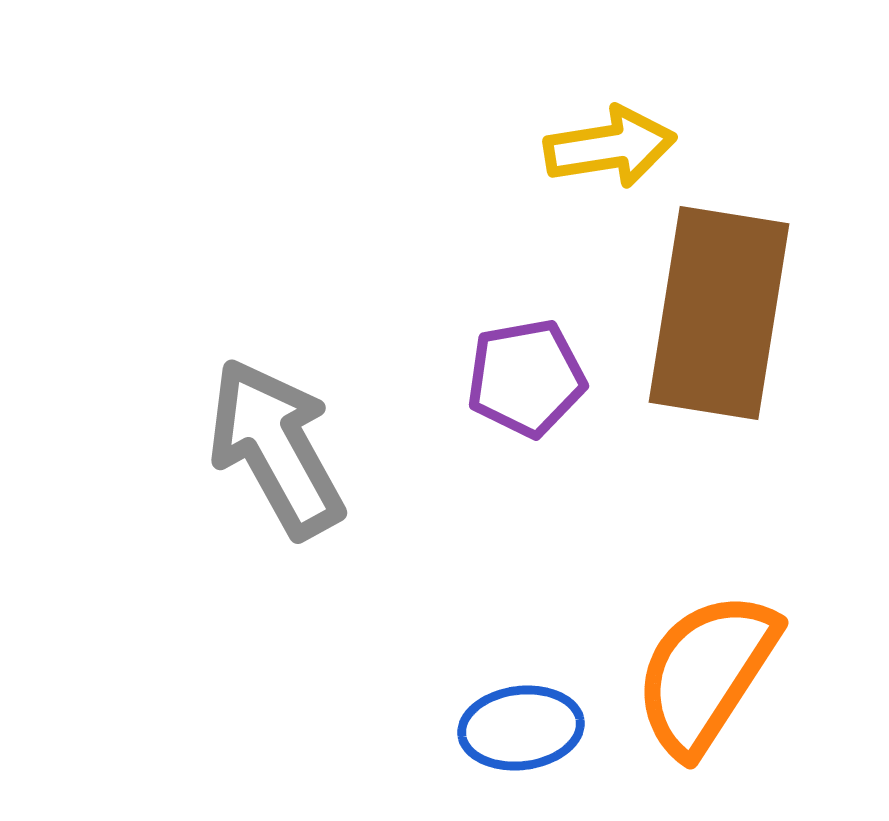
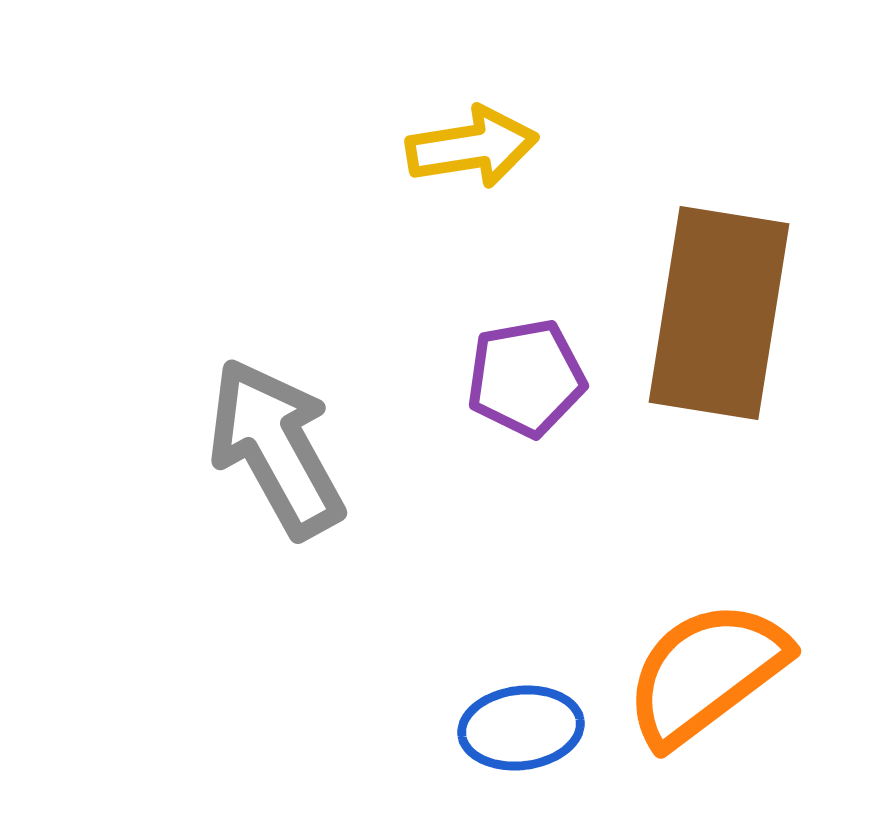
yellow arrow: moved 138 px left
orange semicircle: rotated 20 degrees clockwise
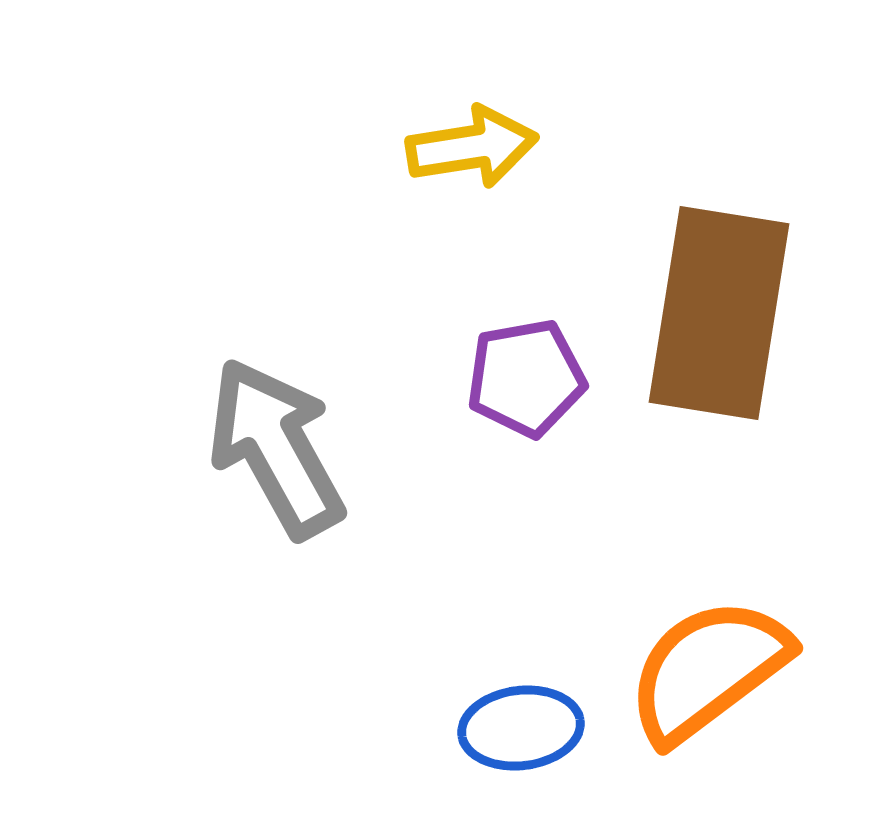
orange semicircle: moved 2 px right, 3 px up
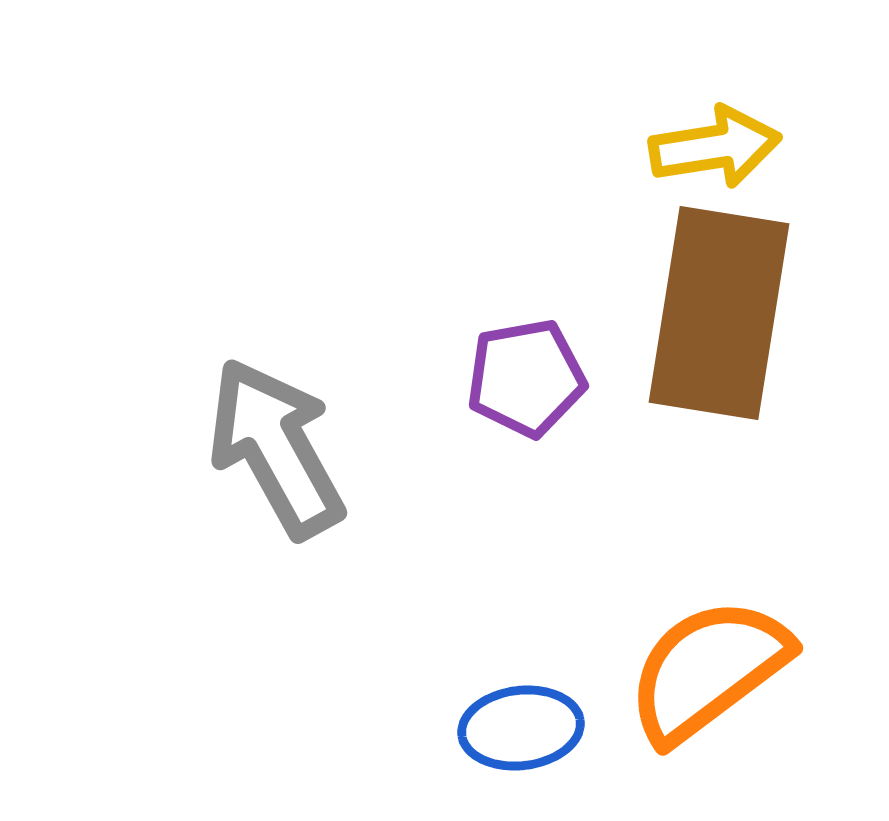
yellow arrow: moved 243 px right
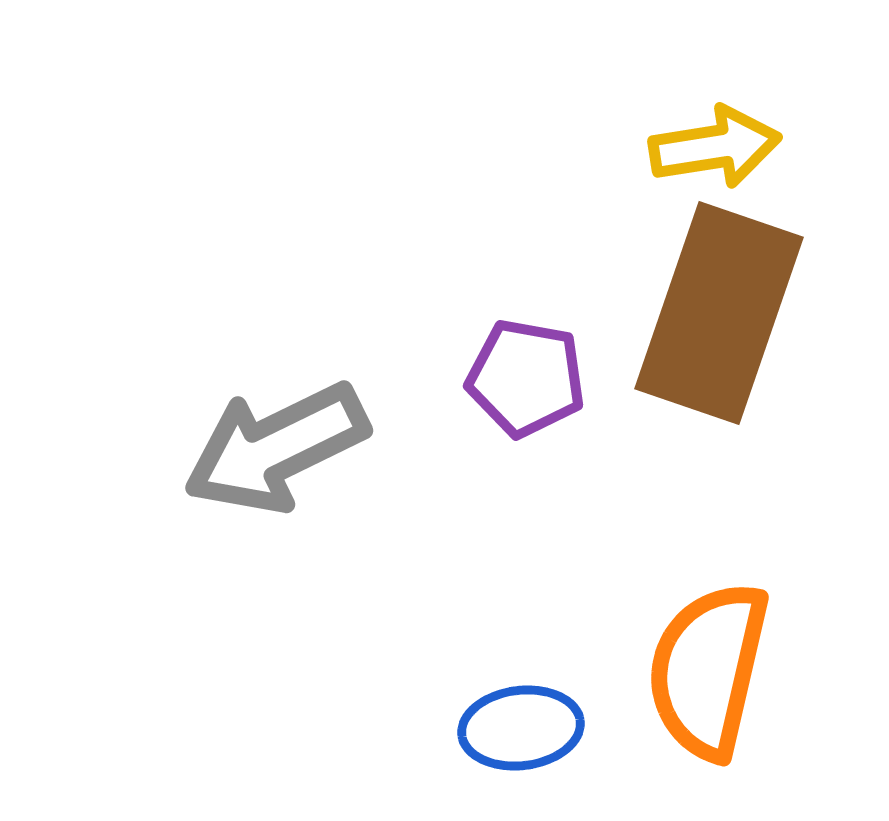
brown rectangle: rotated 10 degrees clockwise
purple pentagon: rotated 20 degrees clockwise
gray arrow: rotated 87 degrees counterclockwise
orange semicircle: rotated 40 degrees counterclockwise
